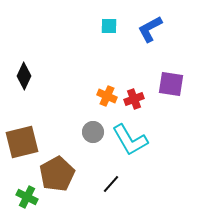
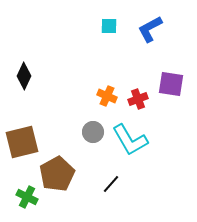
red cross: moved 4 px right
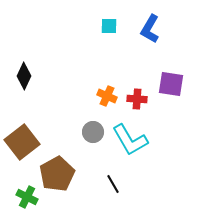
blue L-shape: rotated 32 degrees counterclockwise
red cross: moved 1 px left; rotated 24 degrees clockwise
brown square: rotated 24 degrees counterclockwise
black line: moved 2 px right; rotated 72 degrees counterclockwise
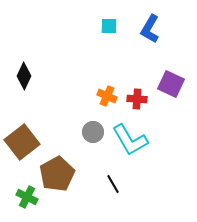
purple square: rotated 16 degrees clockwise
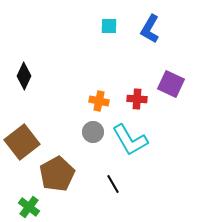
orange cross: moved 8 px left, 5 px down; rotated 12 degrees counterclockwise
green cross: moved 2 px right, 10 px down; rotated 10 degrees clockwise
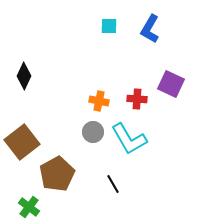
cyan L-shape: moved 1 px left, 1 px up
